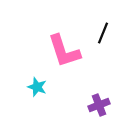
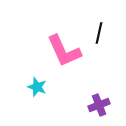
black line: moved 4 px left; rotated 10 degrees counterclockwise
pink L-shape: rotated 6 degrees counterclockwise
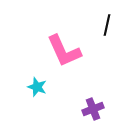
black line: moved 8 px right, 8 px up
purple cross: moved 6 px left, 4 px down
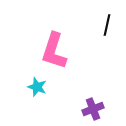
pink L-shape: moved 10 px left; rotated 42 degrees clockwise
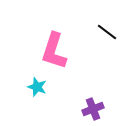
black line: moved 7 px down; rotated 65 degrees counterclockwise
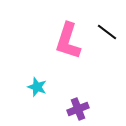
pink L-shape: moved 14 px right, 10 px up
purple cross: moved 15 px left
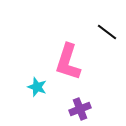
pink L-shape: moved 21 px down
purple cross: moved 2 px right
